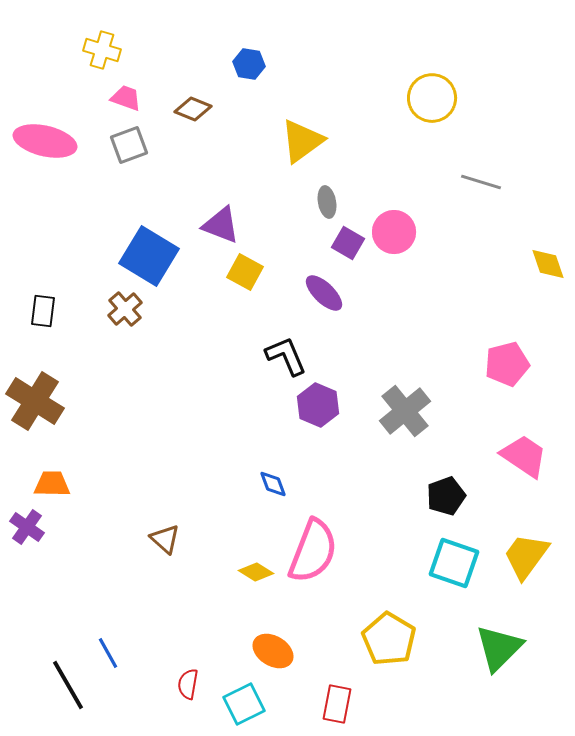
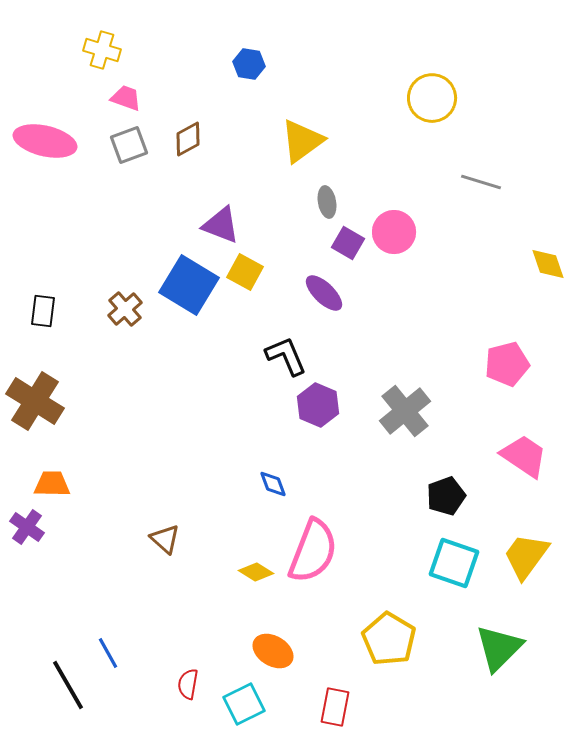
brown diamond at (193, 109): moved 5 px left, 30 px down; rotated 51 degrees counterclockwise
blue square at (149, 256): moved 40 px right, 29 px down
red rectangle at (337, 704): moved 2 px left, 3 px down
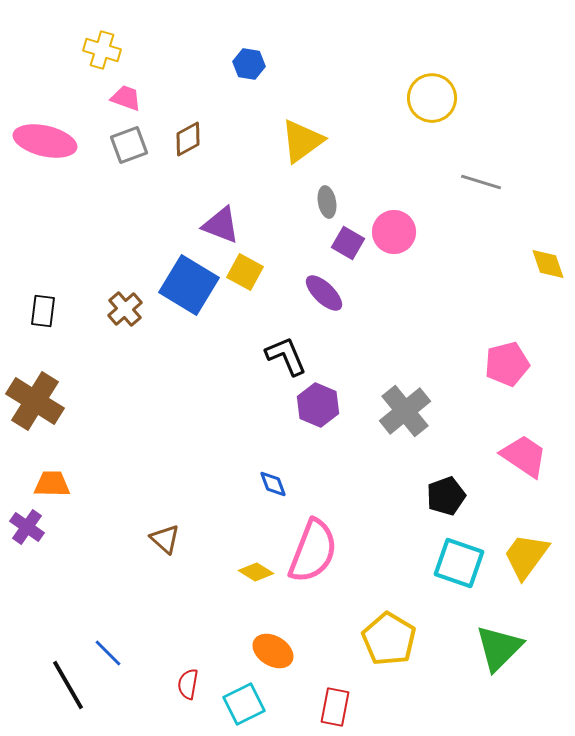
cyan square at (454, 563): moved 5 px right
blue line at (108, 653): rotated 16 degrees counterclockwise
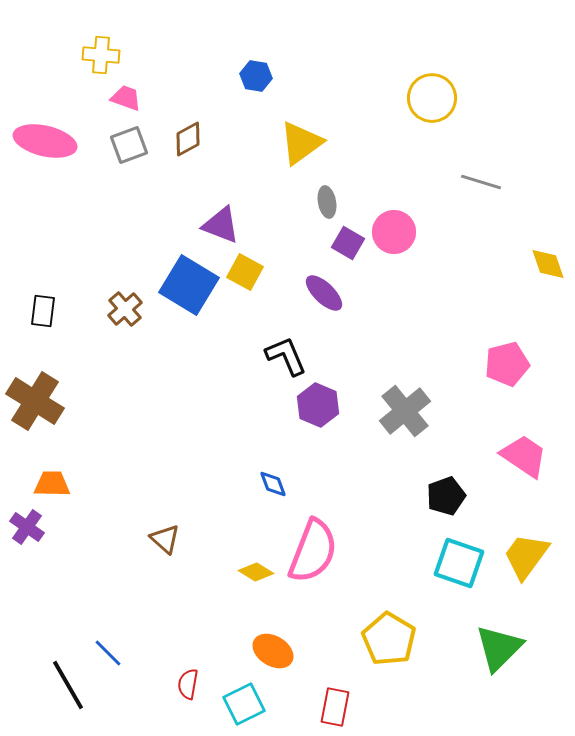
yellow cross at (102, 50): moved 1 px left, 5 px down; rotated 12 degrees counterclockwise
blue hexagon at (249, 64): moved 7 px right, 12 px down
yellow triangle at (302, 141): moved 1 px left, 2 px down
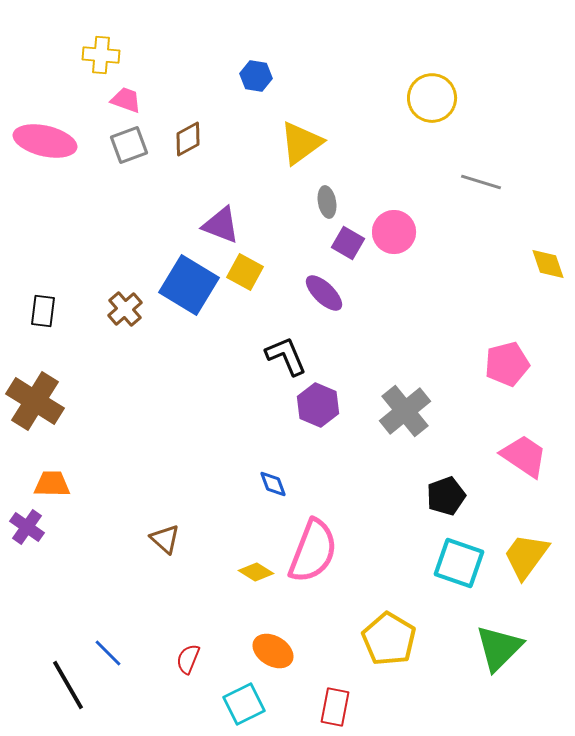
pink trapezoid at (126, 98): moved 2 px down
red semicircle at (188, 684): moved 25 px up; rotated 12 degrees clockwise
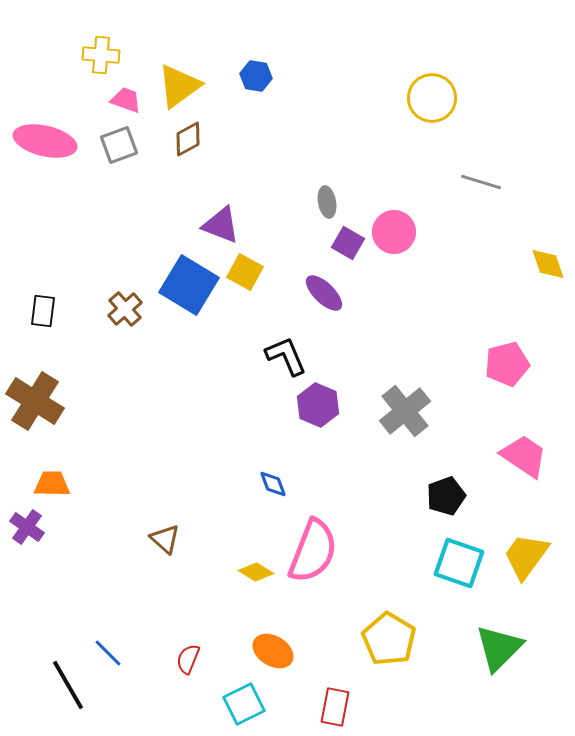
yellow triangle at (301, 143): moved 122 px left, 57 px up
gray square at (129, 145): moved 10 px left
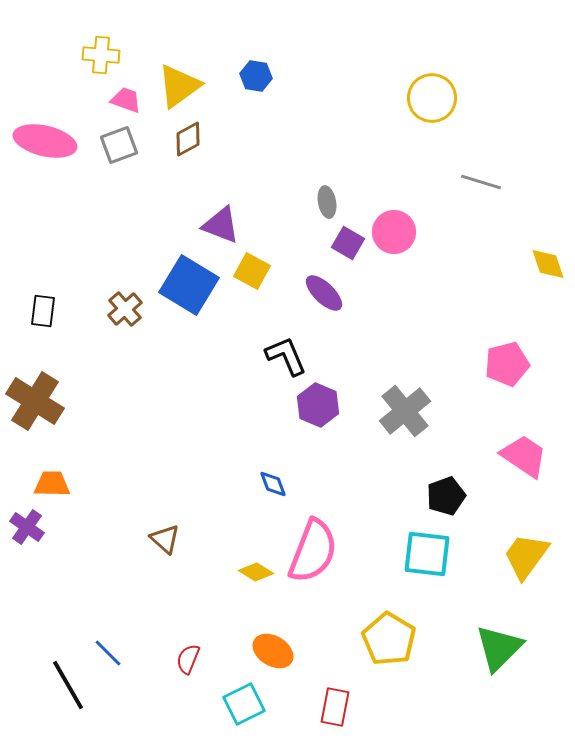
yellow square at (245, 272): moved 7 px right, 1 px up
cyan square at (459, 563): moved 32 px left, 9 px up; rotated 12 degrees counterclockwise
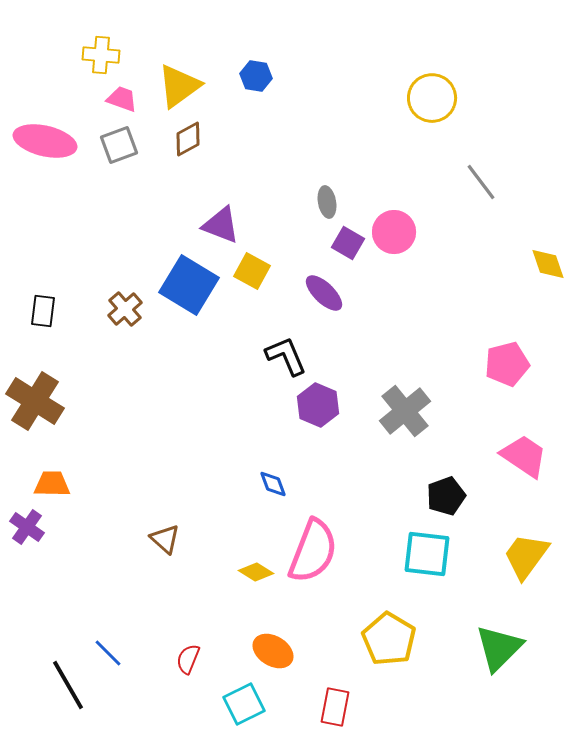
pink trapezoid at (126, 100): moved 4 px left, 1 px up
gray line at (481, 182): rotated 36 degrees clockwise
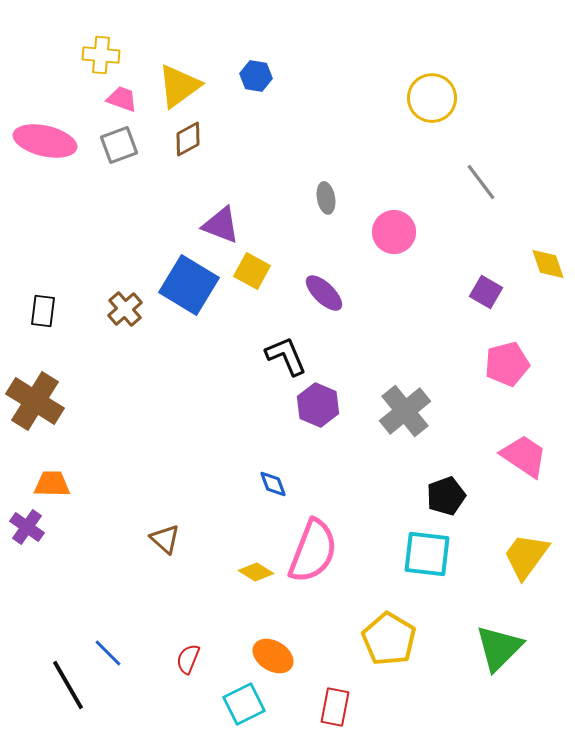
gray ellipse at (327, 202): moved 1 px left, 4 px up
purple square at (348, 243): moved 138 px right, 49 px down
orange ellipse at (273, 651): moved 5 px down
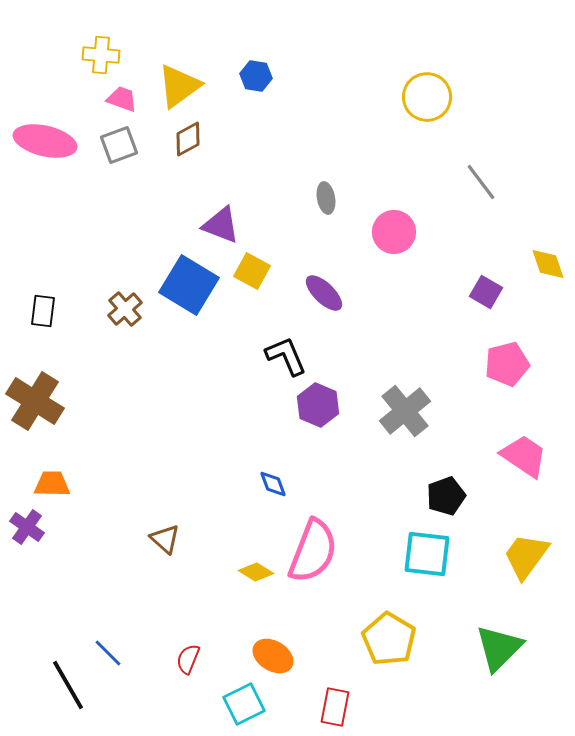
yellow circle at (432, 98): moved 5 px left, 1 px up
